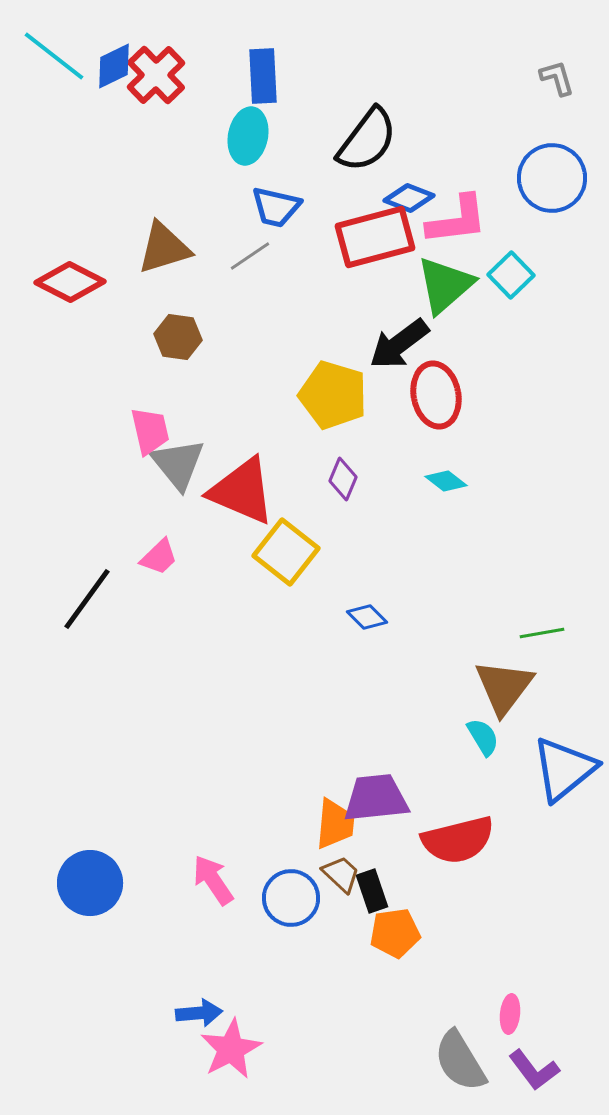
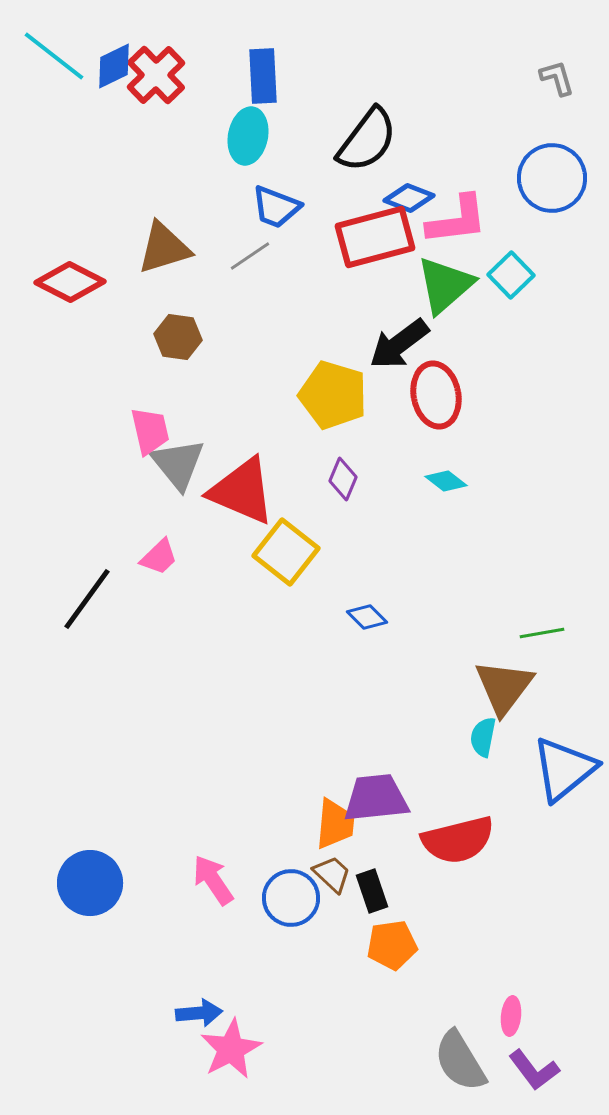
blue trapezoid at (276, 207): rotated 8 degrees clockwise
cyan semicircle at (483, 737): rotated 138 degrees counterclockwise
brown trapezoid at (341, 874): moved 9 px left
orange pentagon at (395, 933): moved 3 px left, 12 px down
pink ellipse at (510, 1014): moved 1 px right, 2 px down
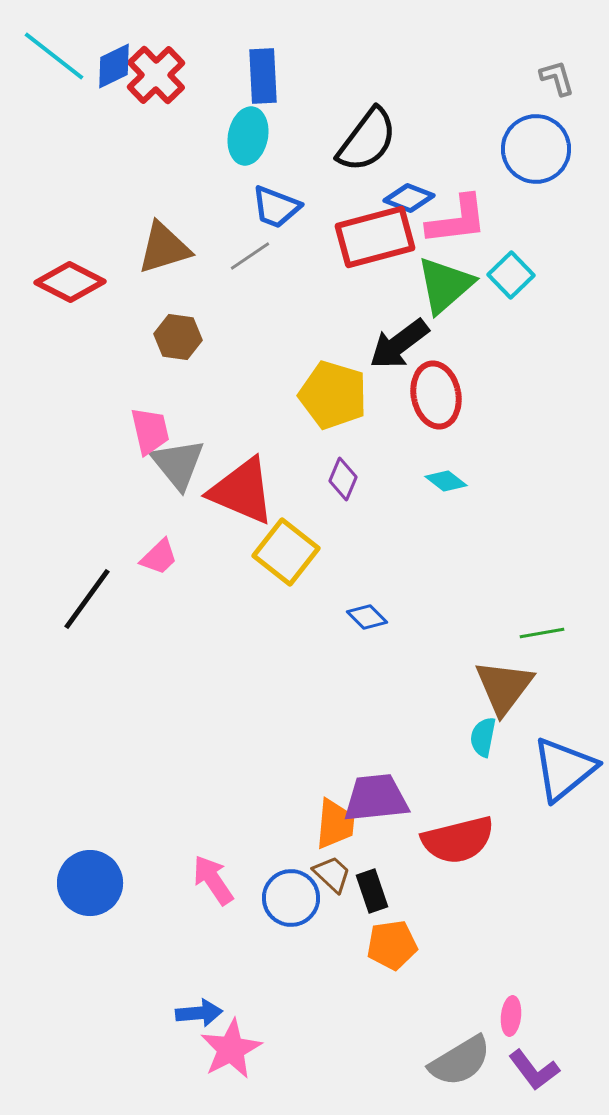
blue circle at (552, 178): moved 16 px left, 29 px up
gray semicircle at (460, 1061): rotated 90 degrees counterclockwise
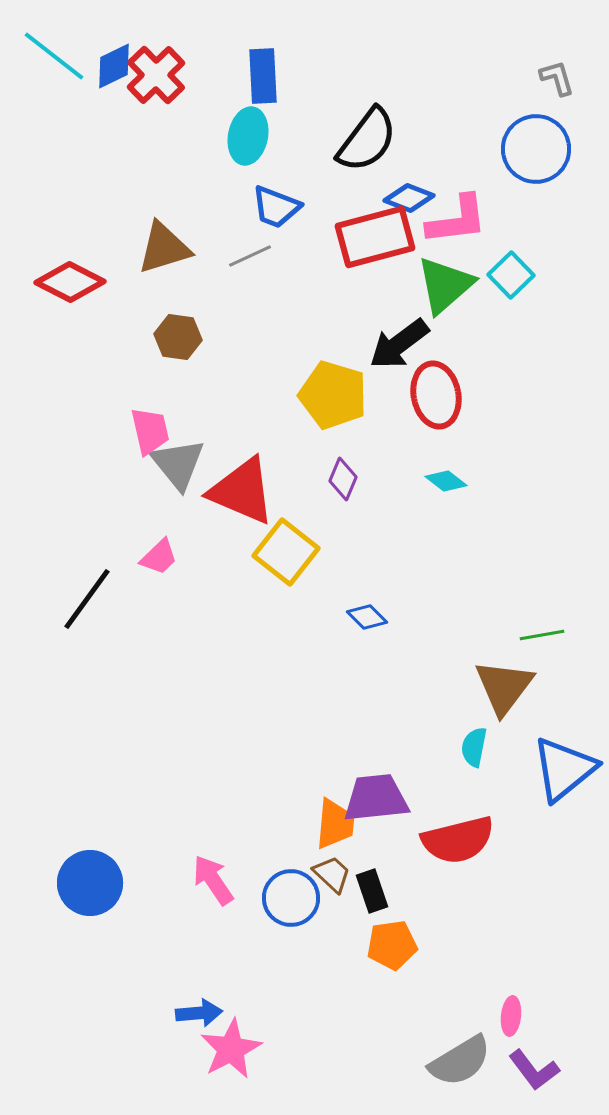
gray line at (250, 256): rotated 9 degrees clockwise
green line at (542, 633): moved 2 px down
cyan semicircle at (483, 737): moved 9 px left, 10 px down
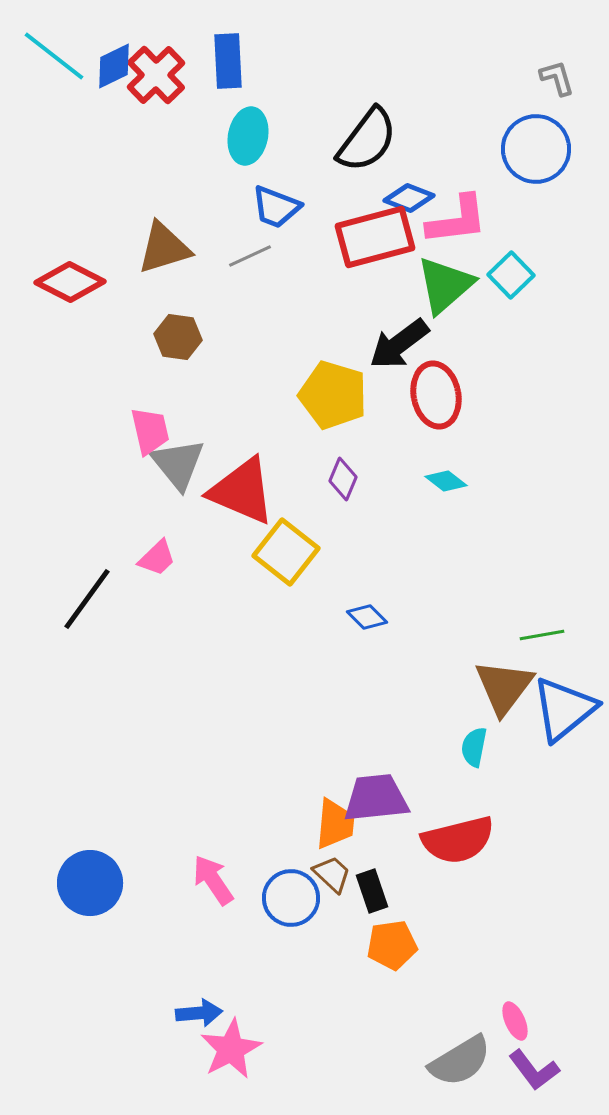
blue rectangle at (263, 76): moved 35 px left, 15 px up
pink trapezoid at (159, 557): moved 2 px left, 1 px down
blue triangle at (564, 769): moved 60 px up
pink ellipse at (511, 1016): moved 4 px right, 5 px down; rotated 30 degrees counterclockwise
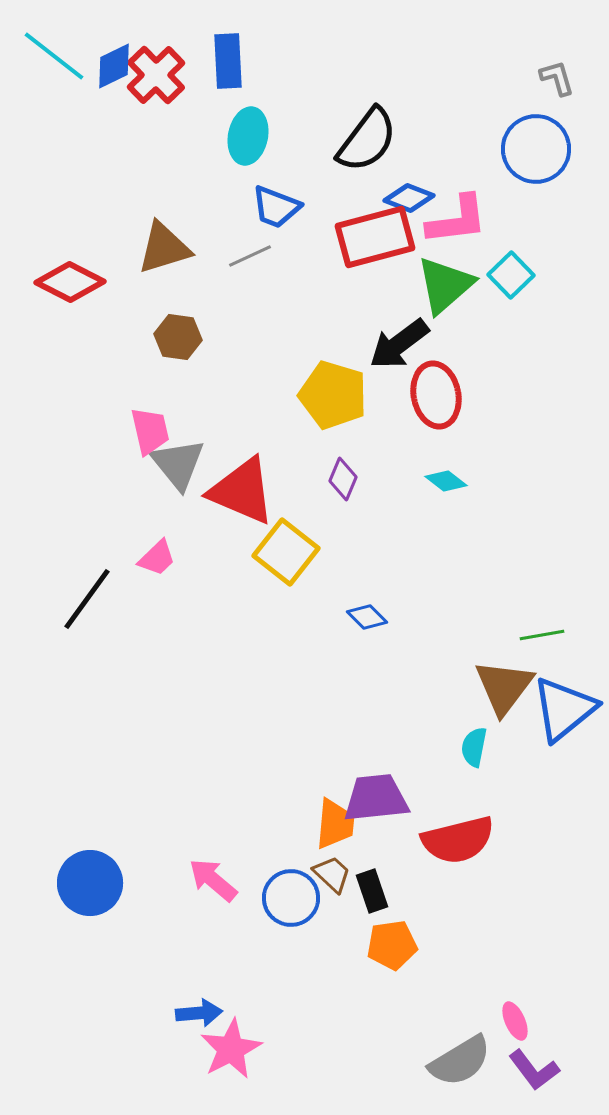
pink arrow at (213, 880): rotated 16 degrees counterclockwise
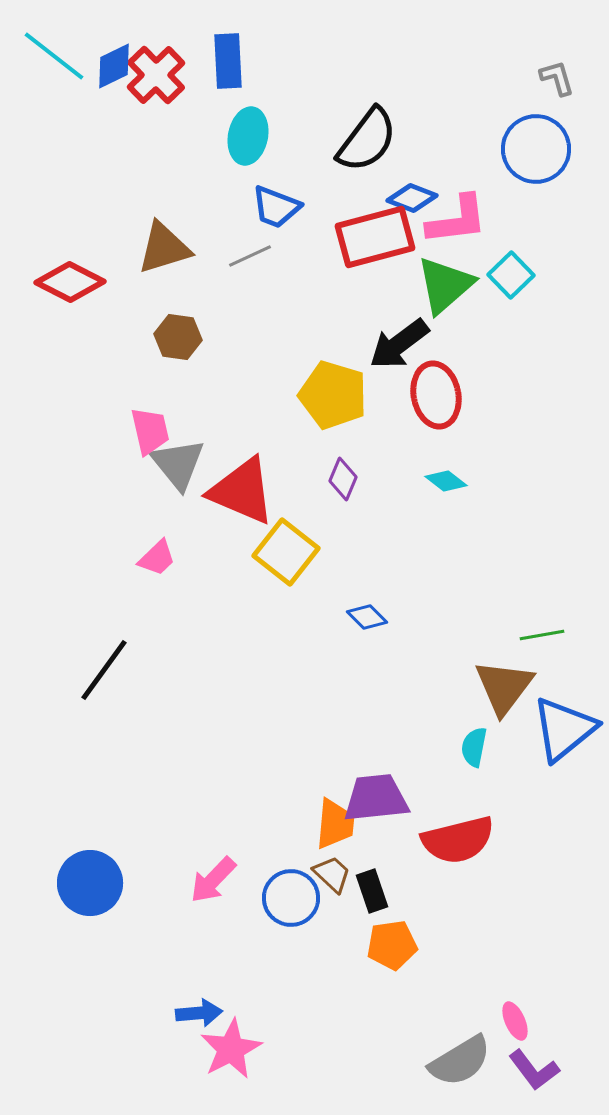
blue diamond at (409, 198): moved 3 px right
black line at (87, 599): moved 17 px right, 71 px down
blue triangle at (564, 709): moved 20 px down
pink arrow at (213, 880): rotated 86 degrees counterclockwise
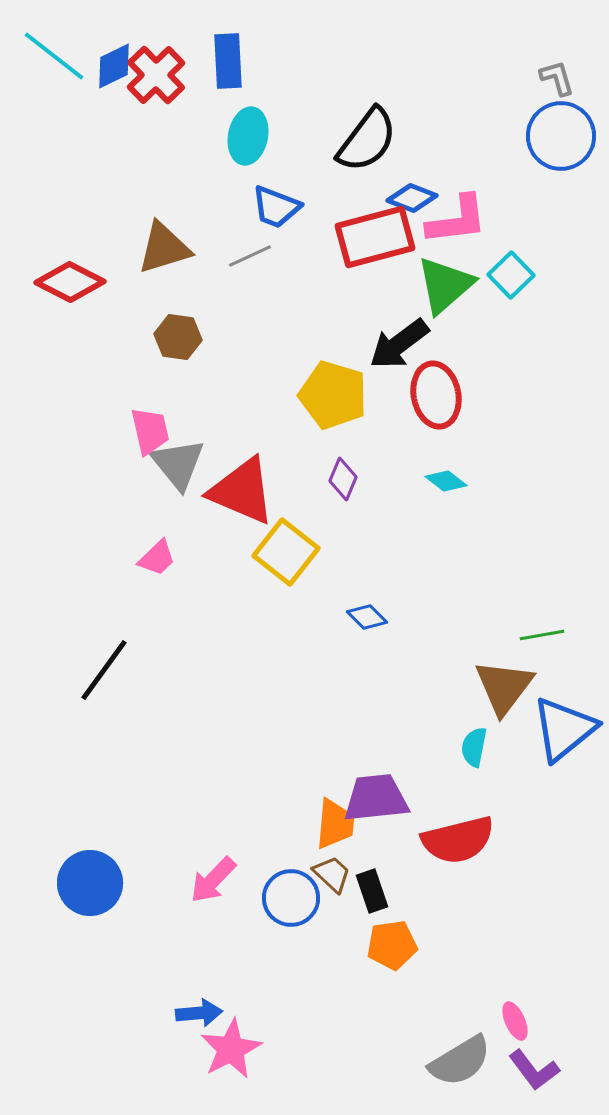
blue circle at (536, 149): moved 25 px right, 13 px up
